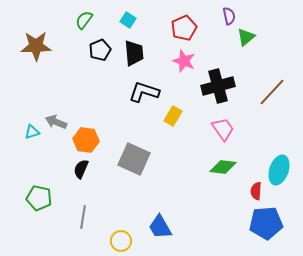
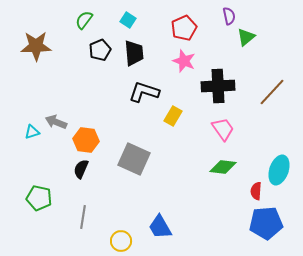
black cross: rotated 12 degrees clockwise
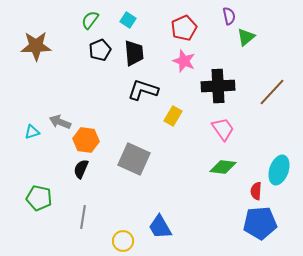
green semicircle: moved 6 px right
black L-shape: moved 1 px left, 2 px up
gray arrow: moved 4 px right
blue pentagon: moved 6 px left
yellow circle: moved 2 px right
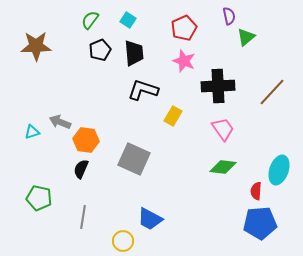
blue trapezoid: moved 10 px left, 8 px up; rotated 32 degrees counterclockwise
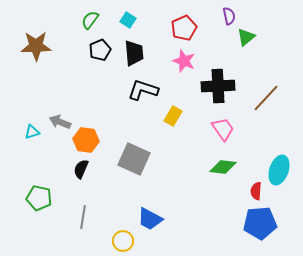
brown line: moved 6 px left, 6 px down
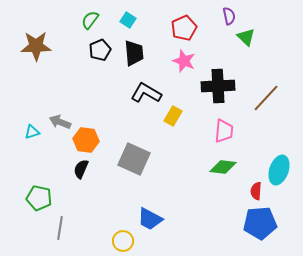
green triangle: rotated 36 degrees counterclockwise
black L-shape: moved 3 px right, 3 px down; rotated 12 degrees clockwise
pink trapezoid: moved 1 px right, 2 px down; rotated 40 degrees clockwise
gray line: moved 23 px left, 11 px down
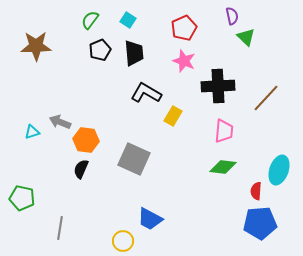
purple semicircle: moved 3 px right
green pentagon: moved 17 px left
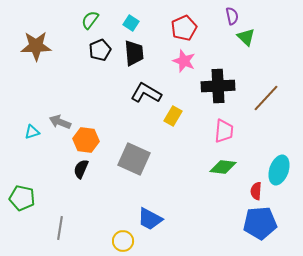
cyan square: moved 3 px right, 3 px down
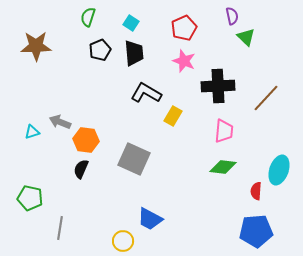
green semicircle: moved 2 px left, 3 px up; rotated 18 degrees counterclockwise
green pentagon: moved 8 px right
blue pentagon: moved 4 px left, 8 px down
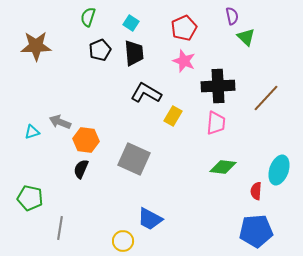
pink trapezoid: moved 8 px left, 8 px up
